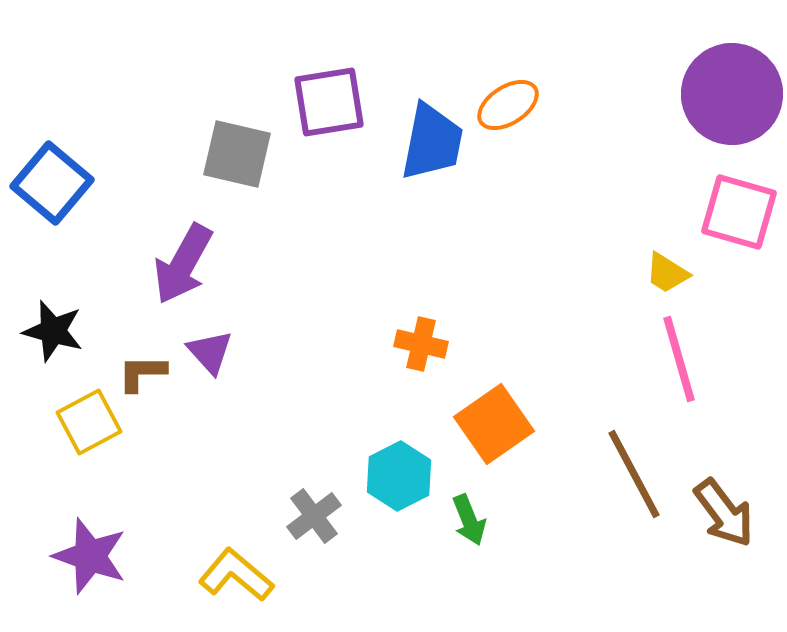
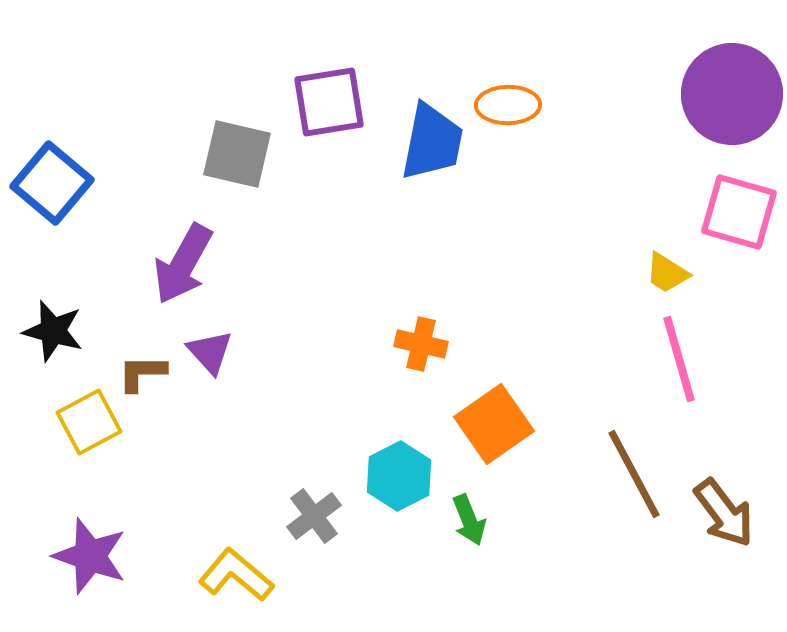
orange ellipse: rotated 32 degrees clockwise
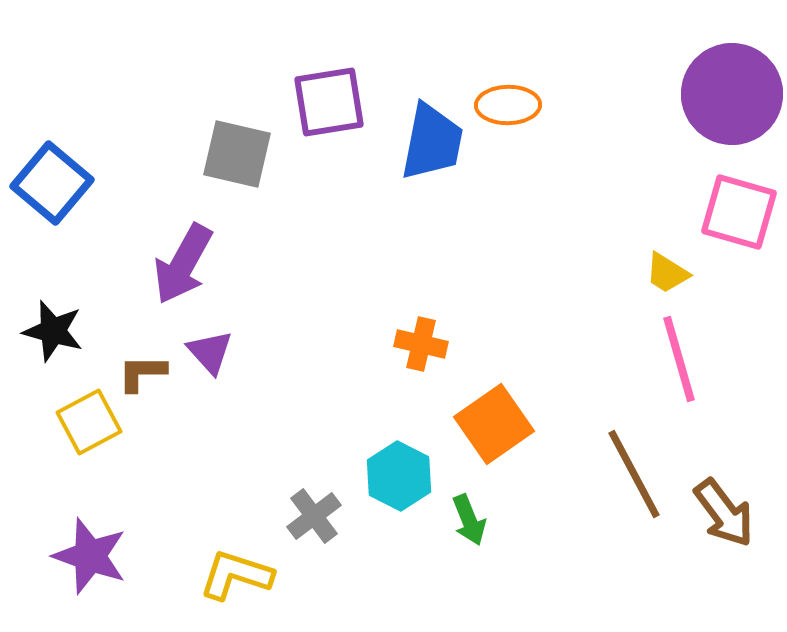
cyan hexagon: rotated 6 degrees counterclockwise
yellow L-shape: rotated 22 degrees counterclockwise
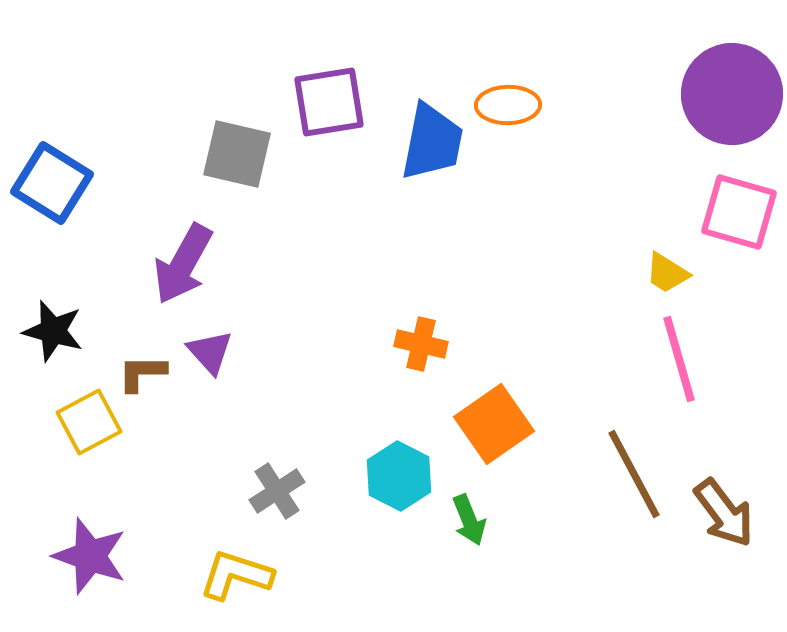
blue square: rotated 8 degrees counterclockwise
gray cross: moved 37 px left, 25 px up; rotated 4 degrees clockwise
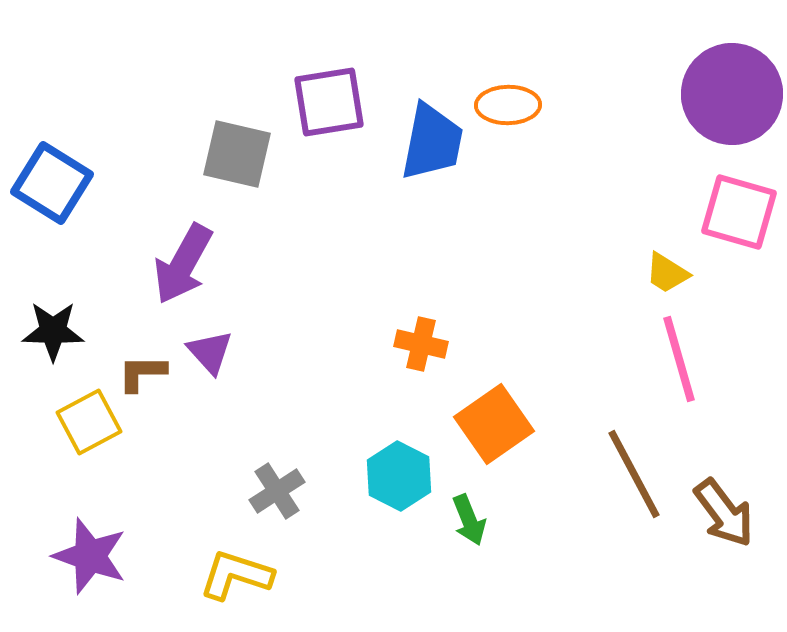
black star: rotated 14 degrees counterclockwise
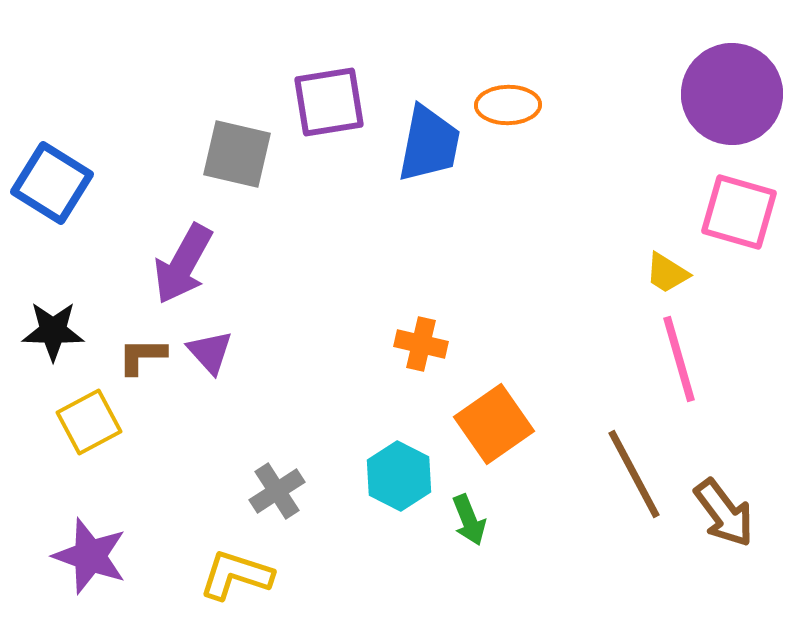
blue trapezoid: moved 3 px left, 2 px down
brown L-shape: moved 17 px up
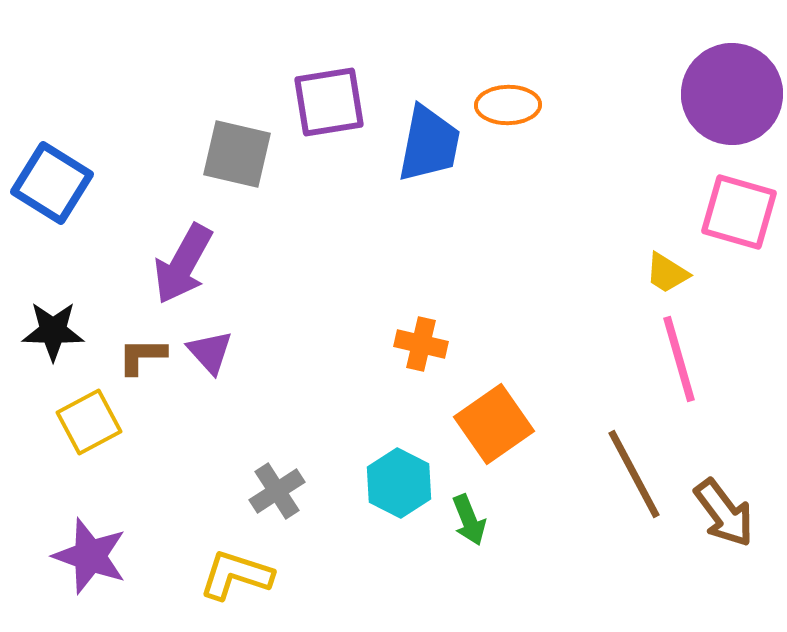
cyan hexagon: moved 7 px down
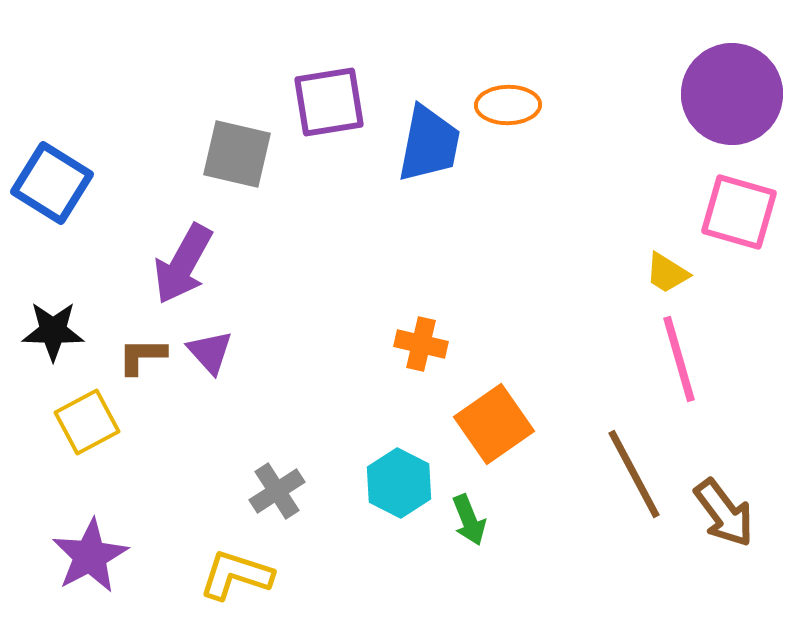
yellow square: moved 2 px left
purple star: rotated 24 degrees clockwise
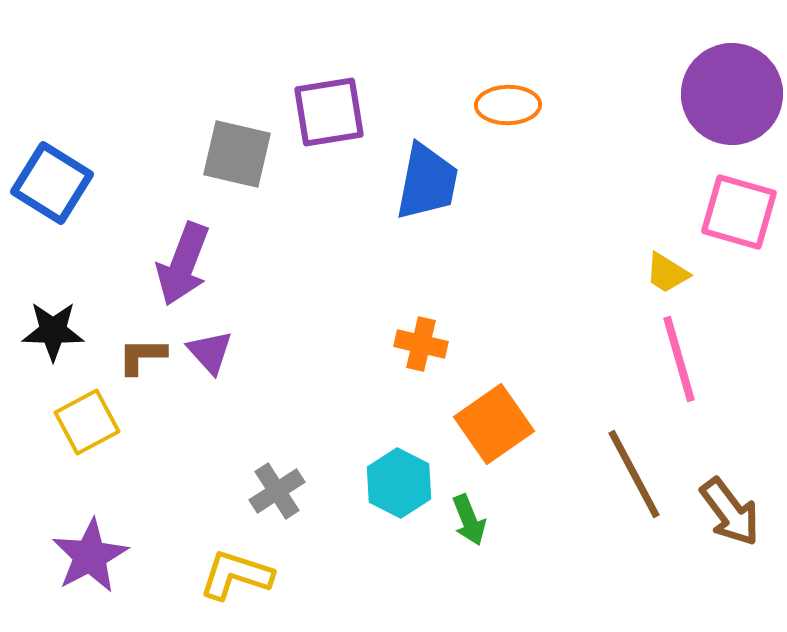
purple square: moved 10 px down
blue trapezoid: moved 2 px left, 38 px down
purple arrow: rotated 8 degrees counterclockwise
brown arrow: moved 6 px right, 1 px up
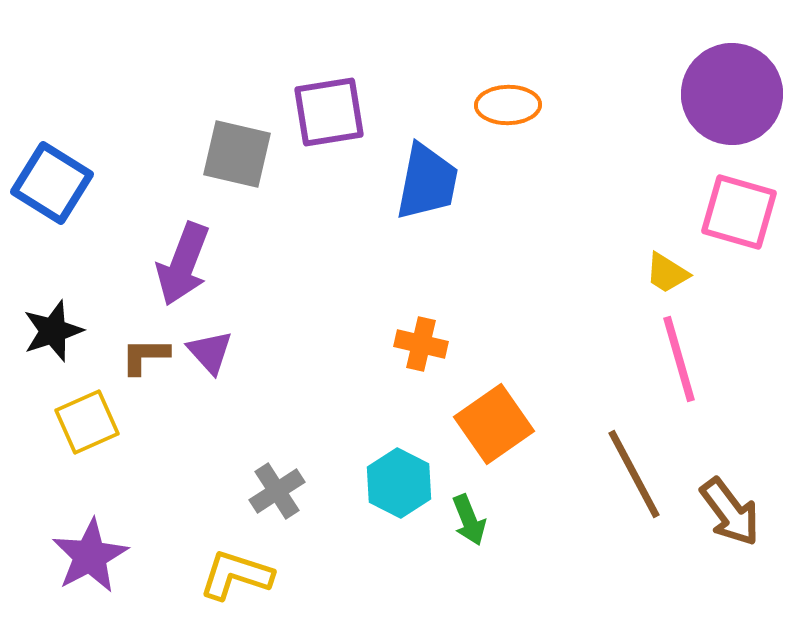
black star: rotated 20 degrees counterclockwise
brown L-shape: moved 3 px right
yellow square: rotated 4 degrees clockwise
